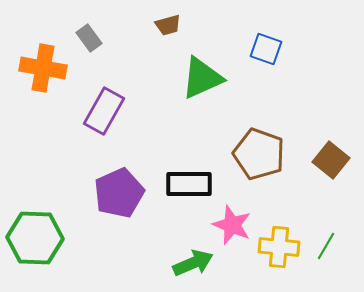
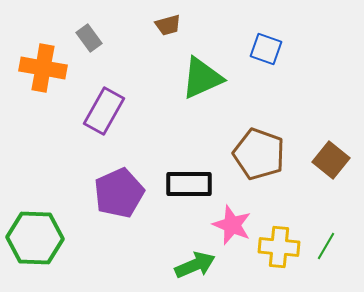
green arrow: moved 2 px right, 2 px down
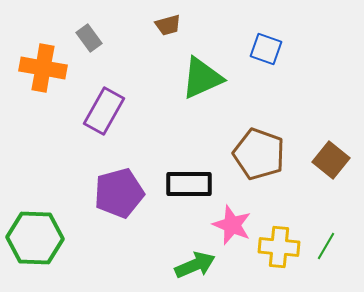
purple pentagon: rotated 9 degrees clockwise
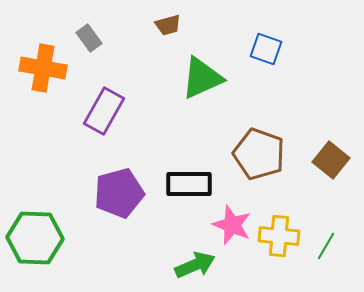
yellow cross: moved 11 px up
